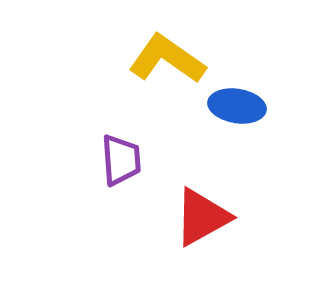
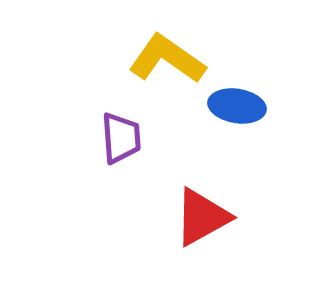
purple trapezoid: moved 22 px up
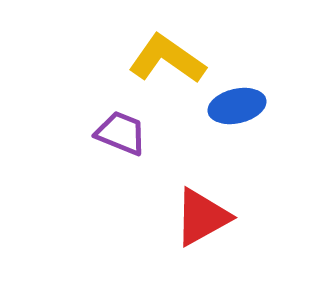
blue ellipse: rotated 22 degrees counterclockwise
purple trapezoid: moved 5 px up; rotated 64 degrees counterclockwise
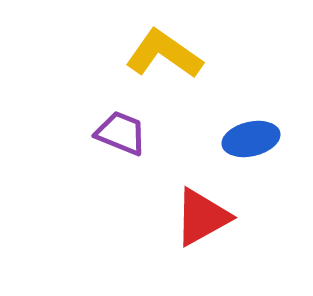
yellow L-shape: moved 3 px left, 5 px up
blue ellipse: moved 14 px right, 33 px down
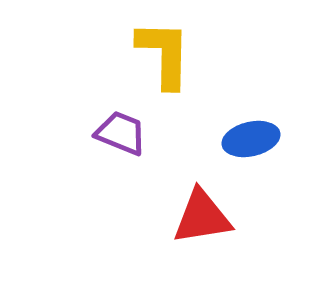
yellow L-shape: rotated 56 degrees clockwise
red triangle: rotated 20 degrees clockwise
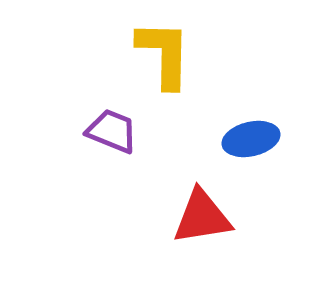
purple trapezoid: moved 9 px left, 2 px up
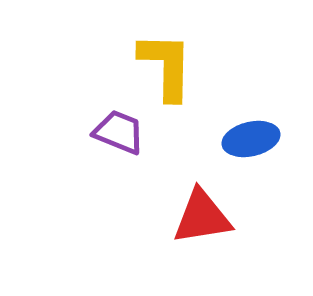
yellow L-shape: moved 2 px right, 12 px down
purple trapezoid: moved 7 px right, 1 px down
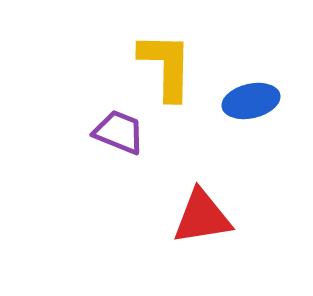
blue ellipse: moved 38 px up
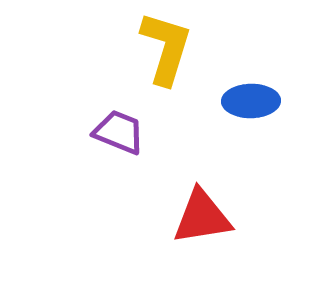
yellow L-shape: moved 18 px up; rotated 16 degrees clockwise
blue ellipse: rotated 12 degrees clockwise
